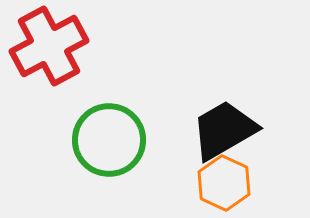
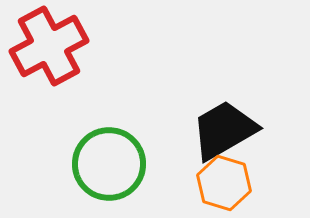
green circle: moved 24 px down
orange hexagon: rotated 8 degrees counterclockwise
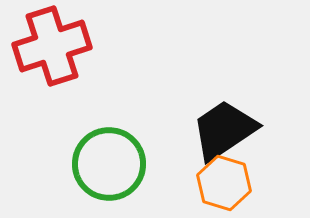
red cross: moved 3 px right; rotated 10 degrees clockwise
black trapezoid: rotated 4 degrees counterclockwise
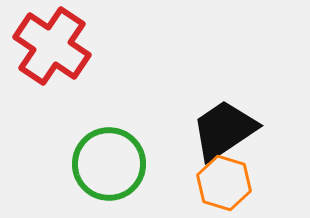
red cross: rotated 38 degrees counterclockwise
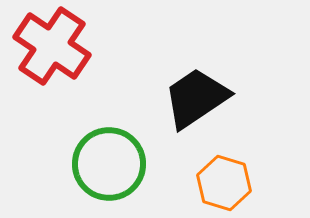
black trapezoid: moved 28 px left, 32 px up
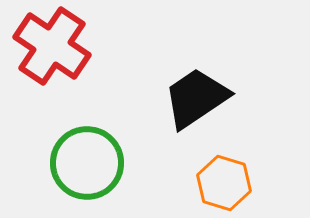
green circle: moved 22 px left, 1 px up
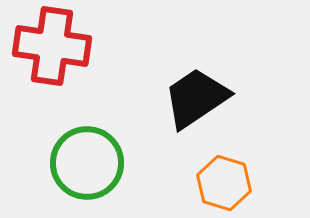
red cross: rotated 26 degrees counterclockwise
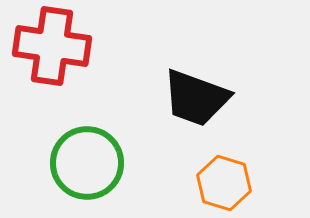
black trapezoid: rotated 126 degrees counterclockwise
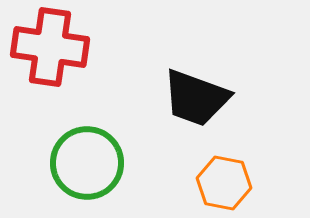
red cross: moved 2 px left, 1 px down
orange hexagon: rotated 6 degrees counterclockwise
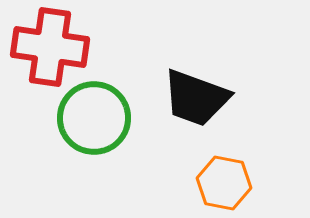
green circle: moved 7 px right, 45 px up
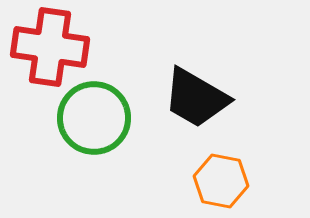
black trapezoid: rotated 10 degrees clockwise
orange hexagon: moved 3 px left, 2 px up
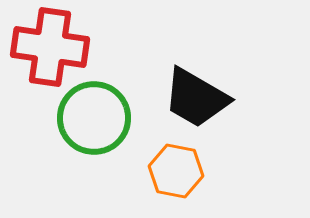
orange hexagon: moved 45 px left, 10 px up
